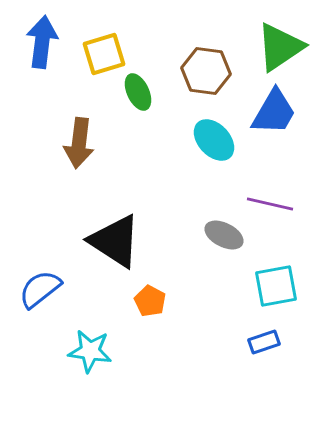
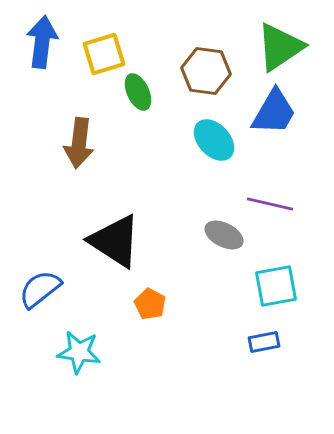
orange pentagon: moved 3 px down
blue rectangle: rotated 8 degrees clockwise
cyan star: moved 11 px left, 1 px down
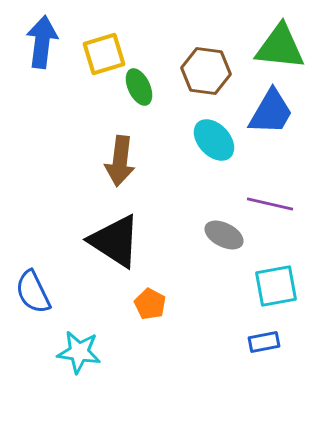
green triangle: rotated 40 degrees clockwise
green ellipse: moved 1 px right, 5 px up
blue trapezoid: moved 3 px left
brown arrow: moved 41 px right, 18 px down
blue semicircle: moved 7 px left, 3 px down; rotated 78 degrees counterclockwise
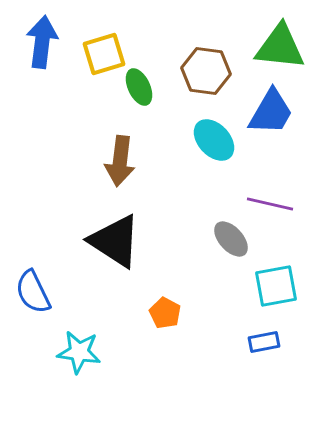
gray ellipse: moved 7 px right, 4 px down; rotated 21 degrees clockwise
orange pentagon: moved 15 px right, 9 px down
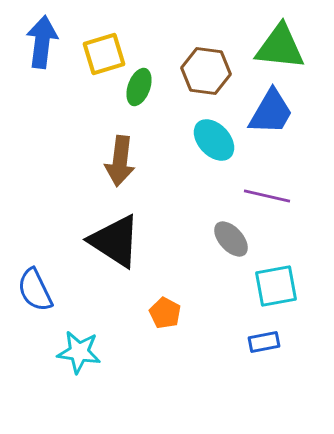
green ellipse: rotated 45 degrees clockwise
purple line: moved 3 px left, 8 px up
blue semicircle: moved 2 px right, 2 px up
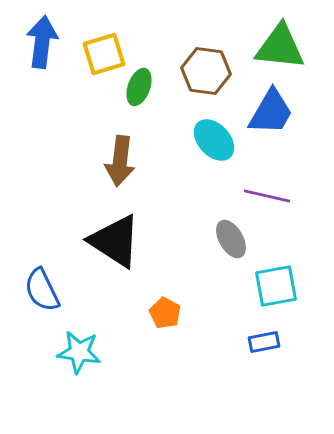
gray ellipse: rotated 12 degrees clockwise
blue semicircle: moved 7 px right
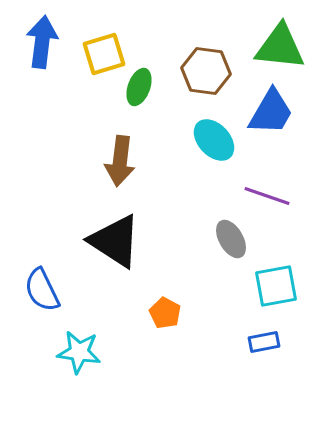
purple line: rotated 6 degrees clockwise
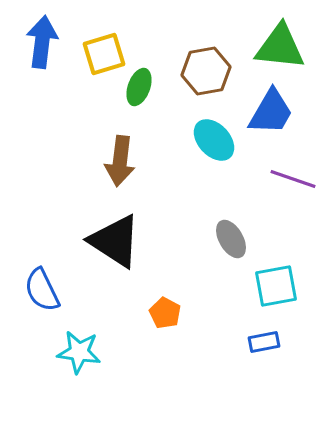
brown hexagon: rotated 18 degrees counterclockwise
purple line: moved 26 px right, 17 px up
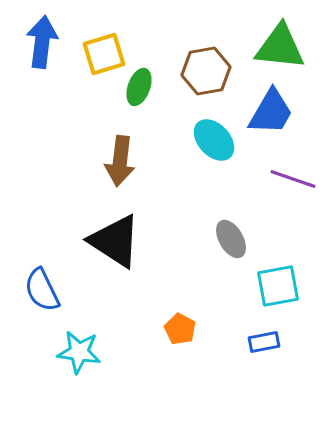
cyan square: moved 2 px right
orange pentagon: moved 15 px right, 16 px down
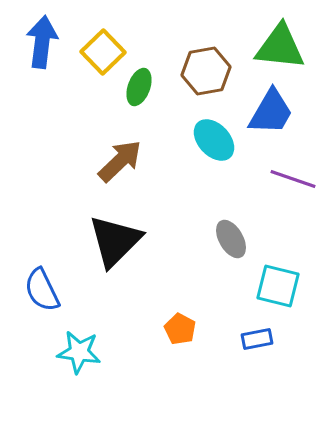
yellow square: moved 1 px left, 2 px up; rotated 27 degrees counterclockwise
brown arrow: rotated 141 degrees counterclockwise
black triangle: rotated 42 degrees clockwise
cyan square: rotated 24 degrees clockwise
blue rectangle: moved 7 px left, 3 px up
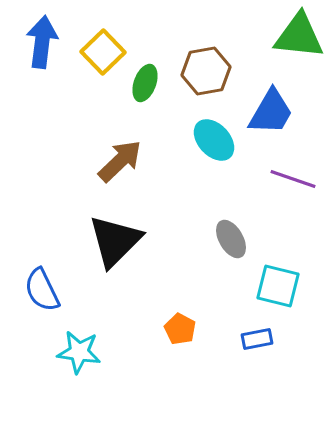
green triangle: moved 19 px right, 11 px up
green ellipse: moved 6 px right, 4 px up
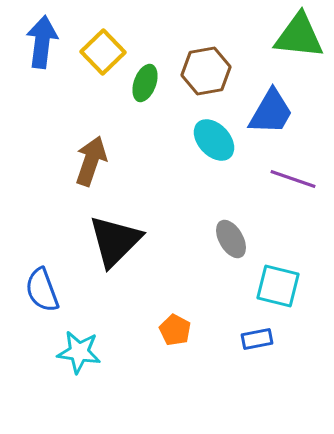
brown arrow: moved 29 px left; rotated 27 degrees counterclockwise
blue semicircle: rotated 6 degrees clockwise
orange pentagon: moved 5 px left, 1 px down
